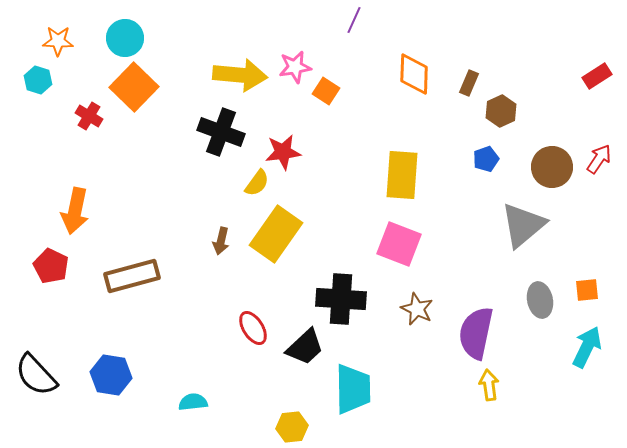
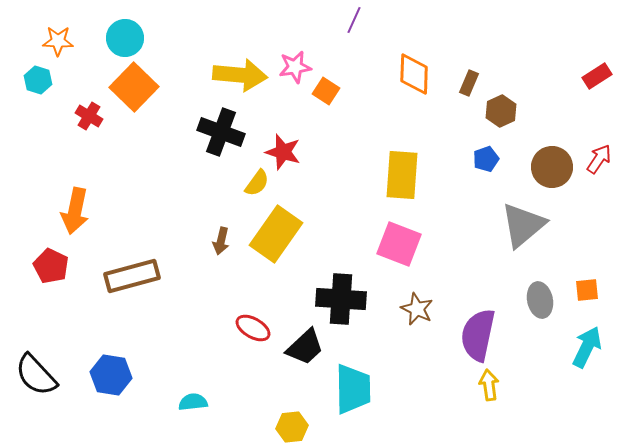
red star at (283, 152): rotated 24 degrees clockwise
red ellipse at (253, 328): rotated 28 degrees counterclockwise
purple semicircle at (476, 333): moved 2 px right, 2 px down
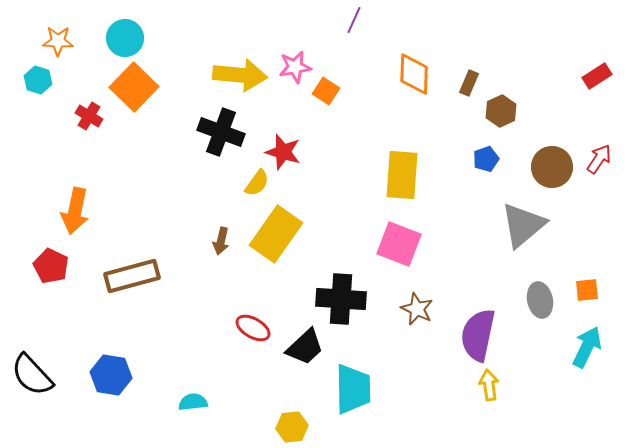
black semicircle at (36, 375): moved 4 px left
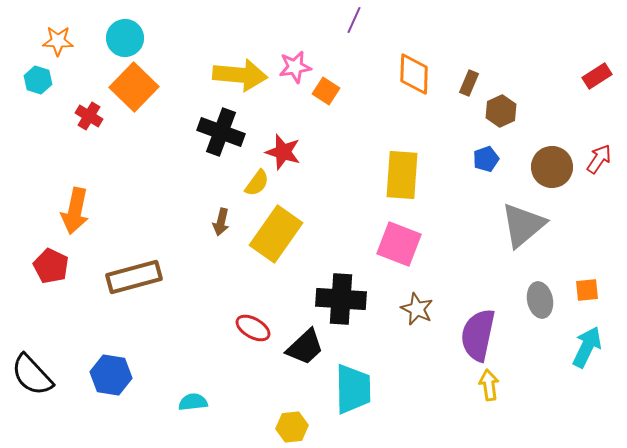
brown arrow at (221, 241): moved 19 px up
brown rectangle at (132, 276): moved 2 px right, 1 px down
